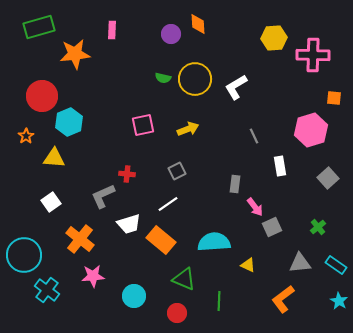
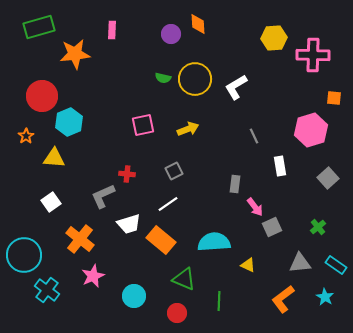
gray square at (177, 171): moved 3 px left
pink star at (93, 276): rotated 20 degrees counterclockwise
cyan star at (339, 301): moved 14 px left, 4 px up
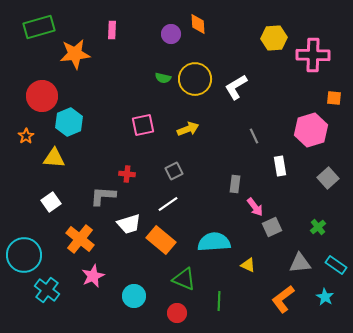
gray L-shape at (103, 196): rotated 28 degrees clockwise
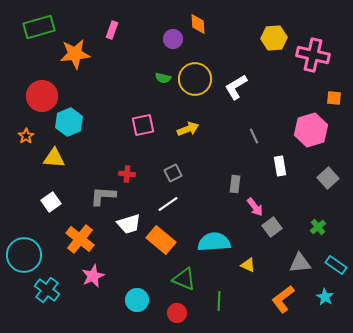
pink rectangle at (112, 30): rotated 18 degrees clockwise
purple circle at (171, 34): moved 2 px right, 5 px down
pink cross at (313, 55): rotated 12 degrees clockwise
gray square at (174, 171): moved 1 px left, 2 px down
gray square at (272, 227): rotated 12 degrees counterclockwise
cyan circle at (134, 296): moved 3 px right, 4 px down
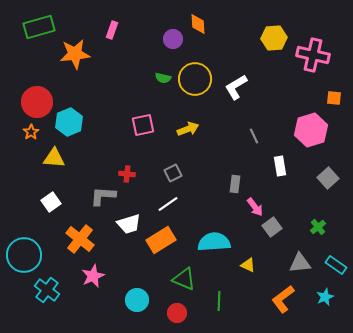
red circle at (42, 96): moved 5 px left, 6 px down
orange star at (26, 136): moved 5 px right, 4 px up
orange rectangle at (161, 240): rotated 72 degrees counterclockwise
cyan star at (325, 297): rotated 18 degrees clockwise
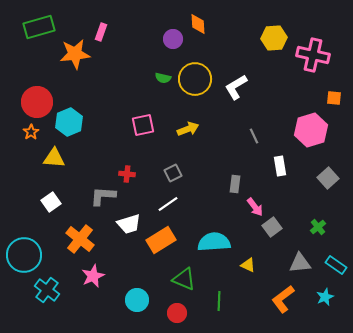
pink rectangle at (112, 30): moved 11 px left, 2 px down
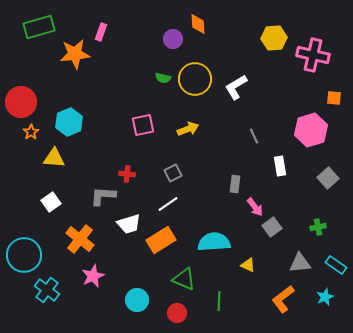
red circle at (37, 102): moved 16 px left
green cross at (318, 227): rotated 28 degrees clockwise
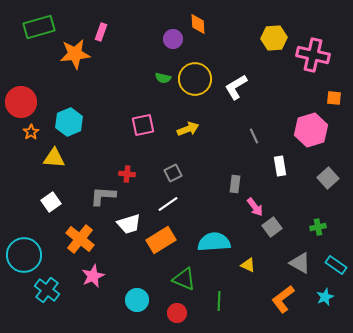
gray triangle at (300, 263): rotated 35 degrees clockwise
